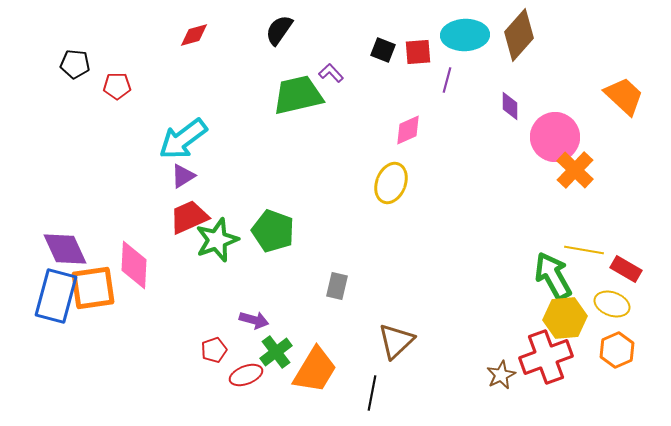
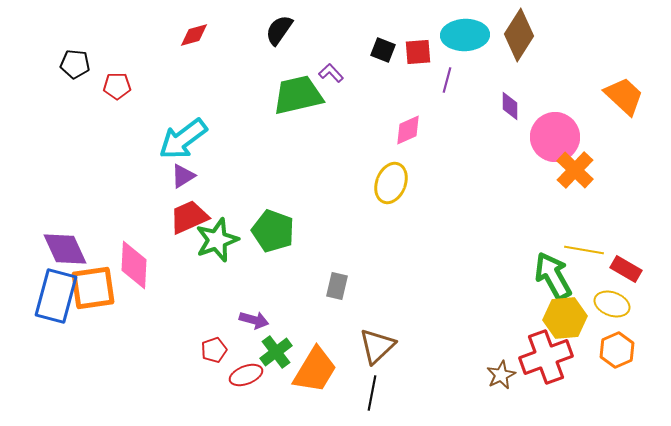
brown diamond at (519, 35): rotated 9 degrees counterclockwise
brown triangle at (396, 341): moved 19 px left, 5 px down
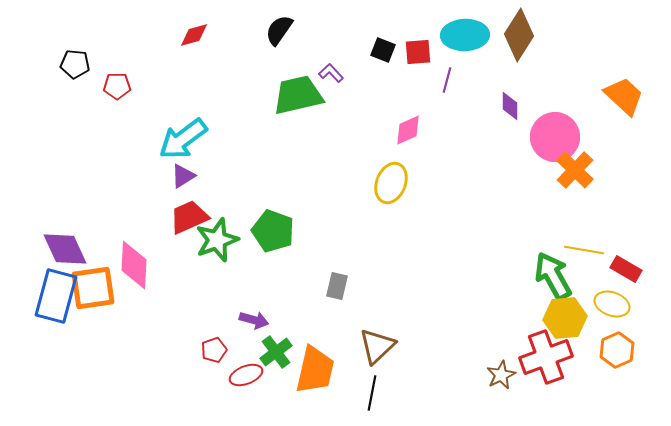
orange trapezoid at (315, 370): rotated 18 degrees counterclockwise
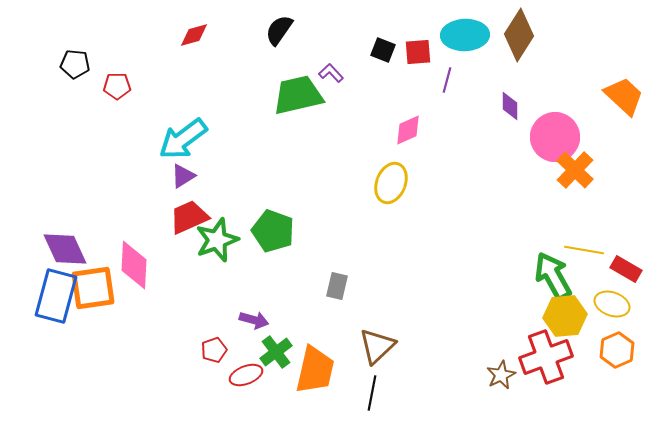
yellow hexagon at (565, 318): moved 2 px up
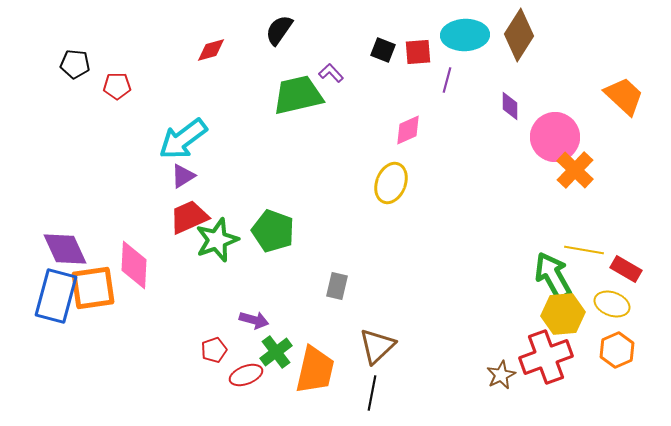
red diamond at (194, 35): moved 17 px right, 15 px down
yellow hexagon at (565, 316): moved 2 px left, 2 px up
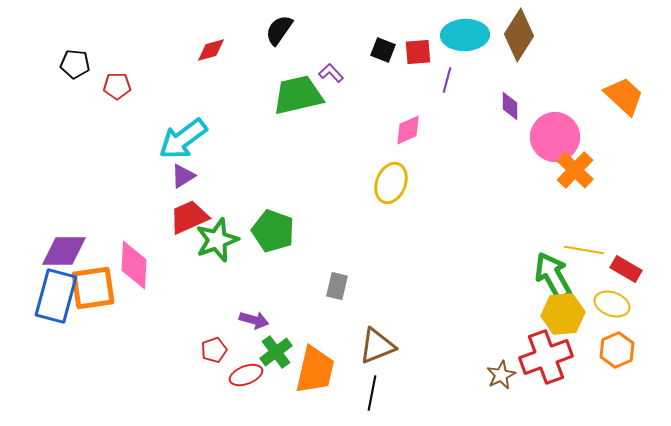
purple diamond at (65, 249): moved 1 px left, 2 px down; rotated 66 degrees counterclockwise
brown triangle at (377, 346): rotated 21 degrees clockwise
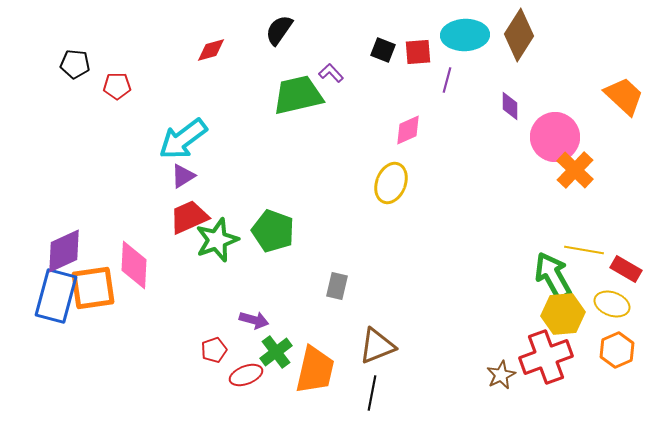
purple diamond at (64, 251): rotated 24 degrees counterclockwise
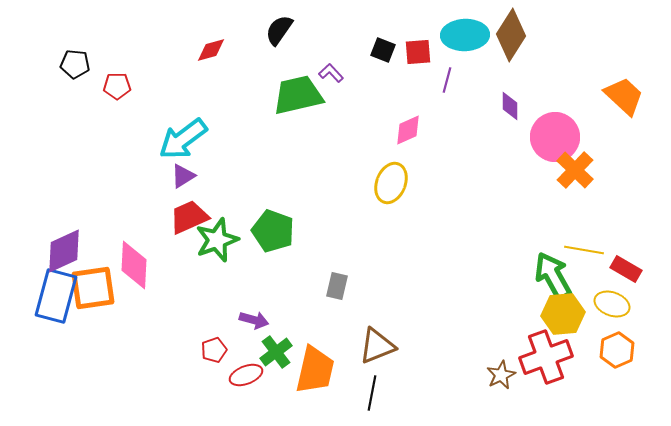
brown diamond at (519, 35): moved 8 px left
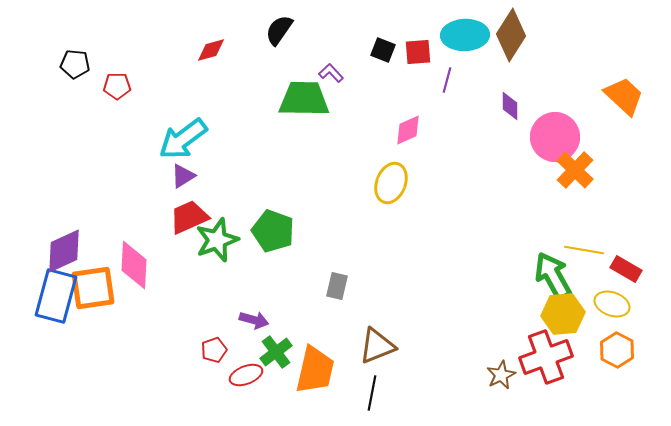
green trapezoid at (298, 95): moved 6 px right, 4 px down; rotated 14 degrees clockwise
orange hexagon at (617, 350): rotated 8 degrees counterclockwise
